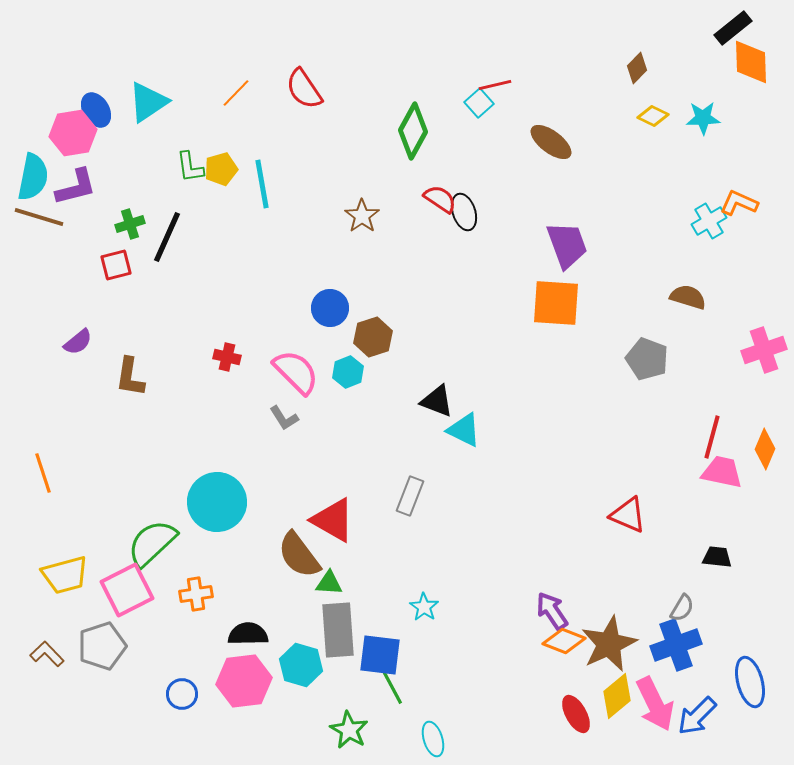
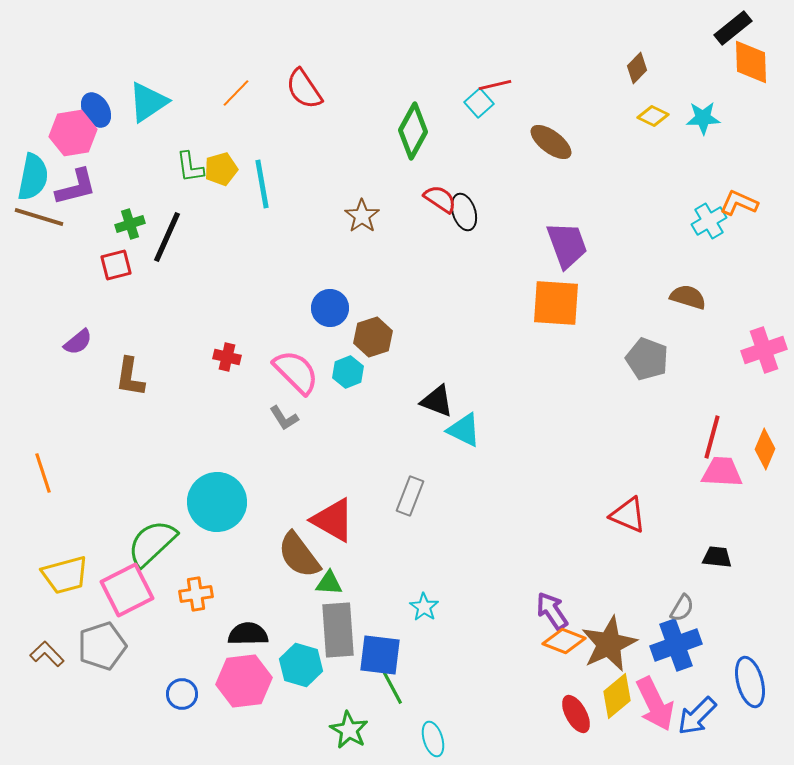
pink trapezoid at (722, 472): rotated 9 degrees counterclockwise
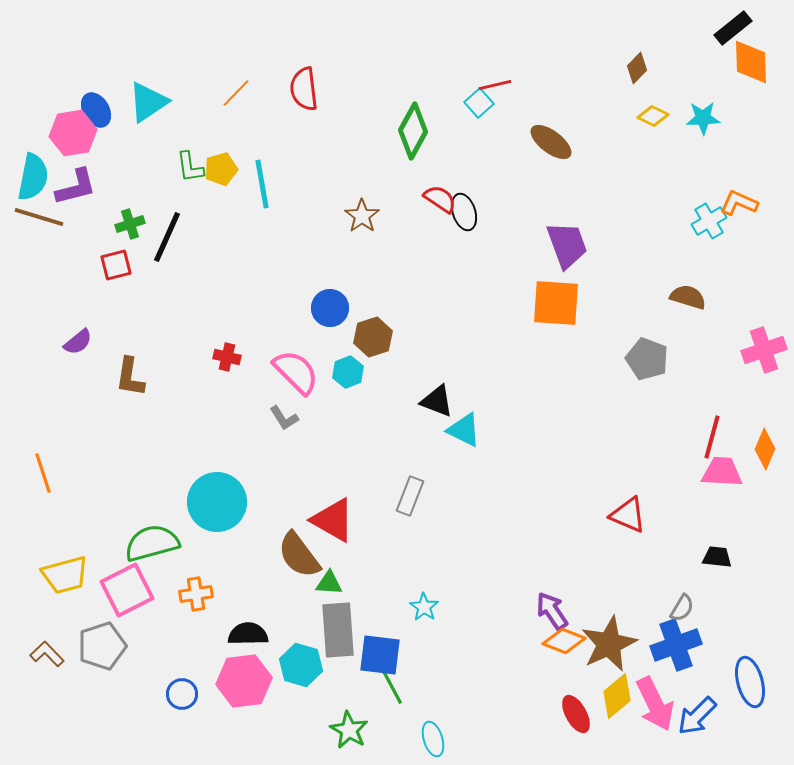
red semicircle at (304, 89): rotated 27 degrees clockwise
green semicircle at (152, 543): rotated 28 degrees clockwise
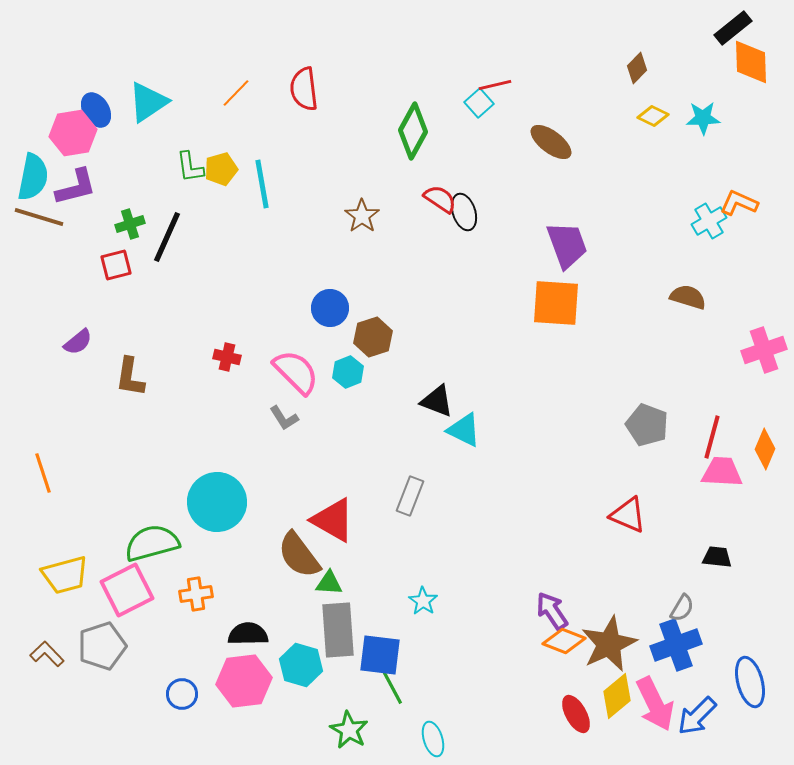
gray pentagon at (647, 359): moved 66 px down
cyan star at (424, 607): moved 1 px left, 6 px up
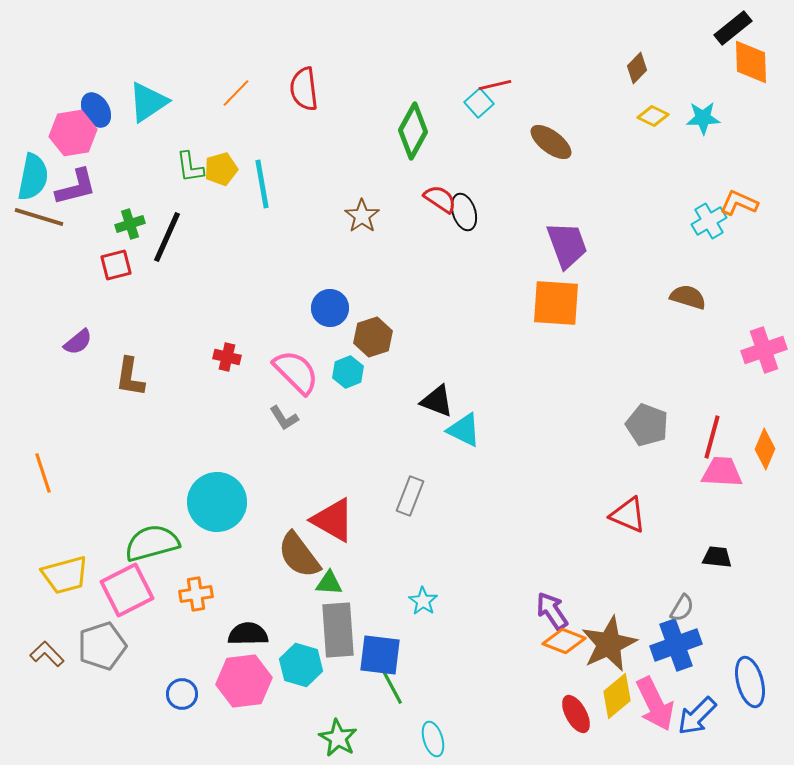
green star at (349, 730): moved 11 px left, 8 px down
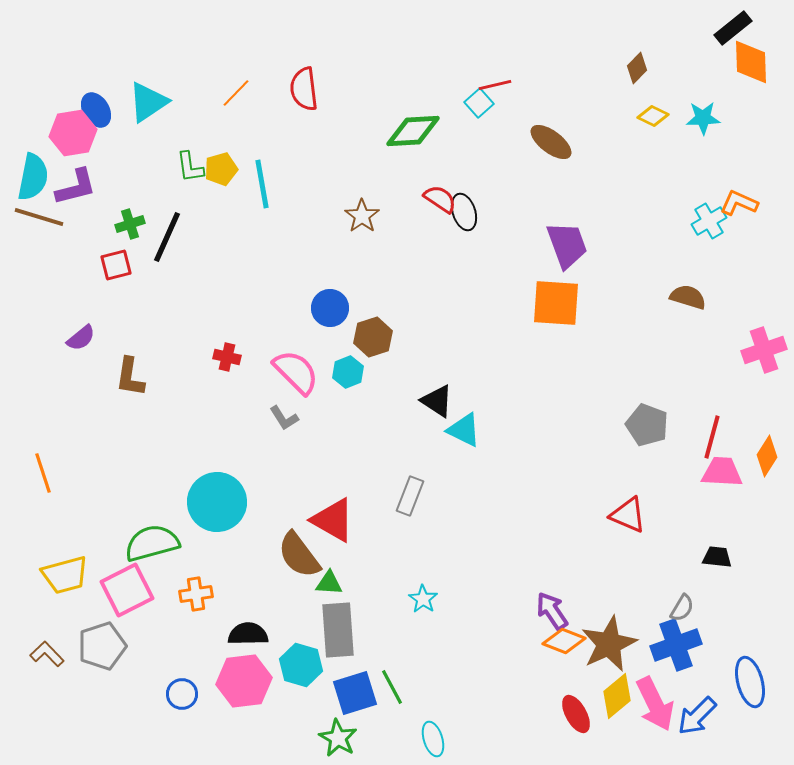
green diamond at (413, 131): rotated 58 degrees clockwise
purple semicircle at (78, 342): moved 3 px right, 4 px up
black triangle at (437, 401): rotated 12 degrees clockwise
orange diamond at (765, 449): moved 2 px right, 7 px down; rotated 9 degrees clockwise
cyan star at (423, 601): moved 2 px up
blue square at (380, 655): moved 25 px left, 38 px down; rotated 24 degrees counterclockwise
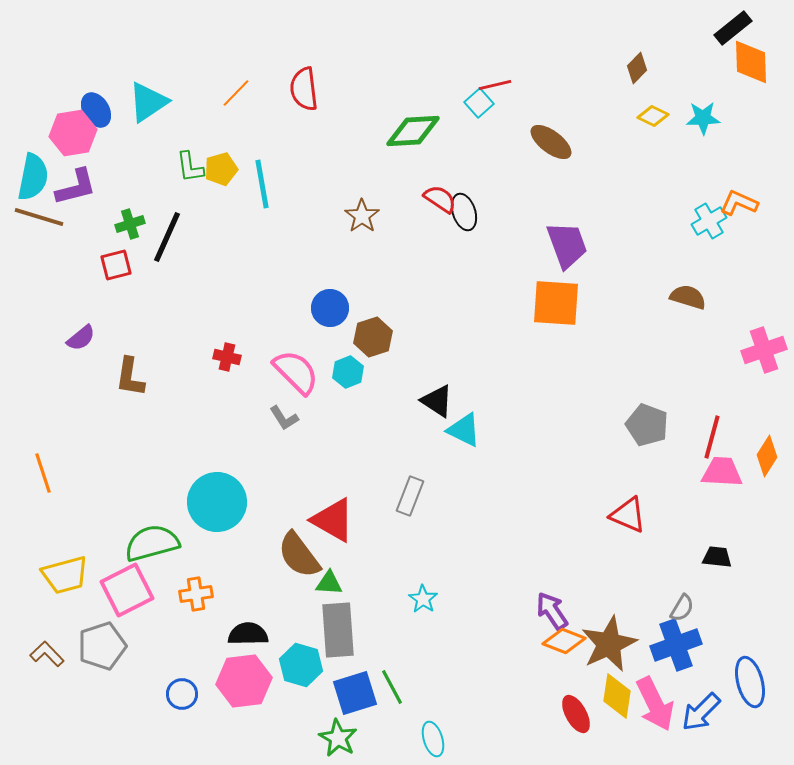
yellow diamond at (617, 696): rotated 42 degrees counterclockwise
blue arrow at (697, 716): moved 4 px right, 4 px up
